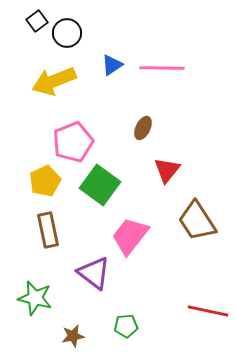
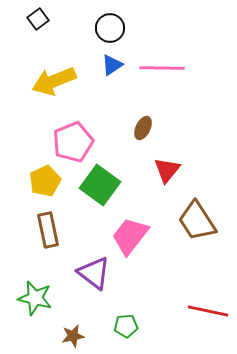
black square: moved 1 px right, 2 px up
black circle: moved 43 px right, 5 px up
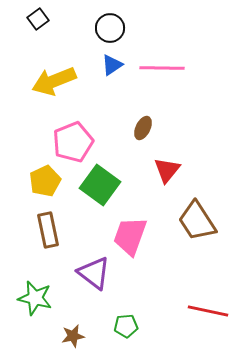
pink trapezoid: rotated 18 degrees counterclockwise
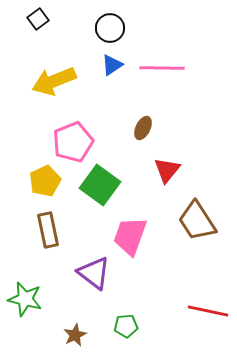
green star: moved 10 px left, 1 px down
brown star: moved 2 px right, 1 px up; rotated 15 degrees counterclockwise
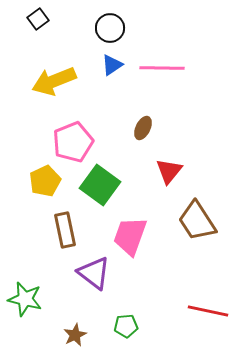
red triangle: moved 2 px right, 1 px down
brown rectangle: moved 17 px right
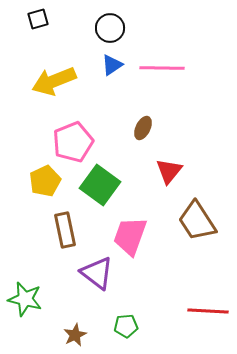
black square: rotated 20 degrees clockwise
purple triangle: moved 3 px right
red line: rotated 9 degrees counterclockwise
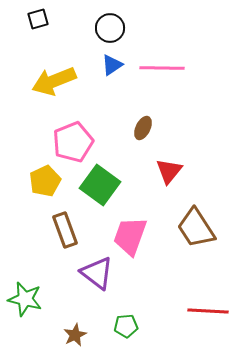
brown trapezoid: moved 1 px left, 7 px down
brown rectangle: rotated 8 degrees counterclockwise
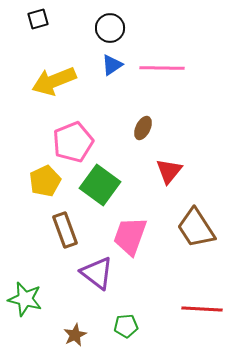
red line: moved 6 px left, 2 px up
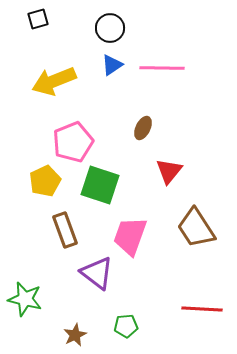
green square: rotated 18 degrees counterclockwise
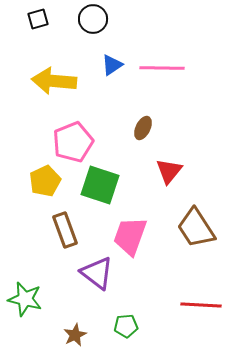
black circle: moved 17 px left, 9 px up
yellow arrow: rotated 27 degrees clockwise
red line: moved 1 px left, 4 px up
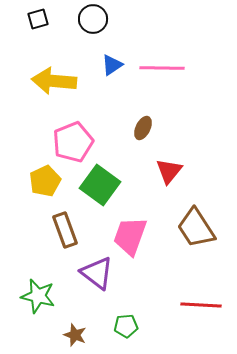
green square: rotated 18 degrees clockwise
green star: moved 13 px right, 3 px up
brown star: rotated 25 degrees counterclockwise
